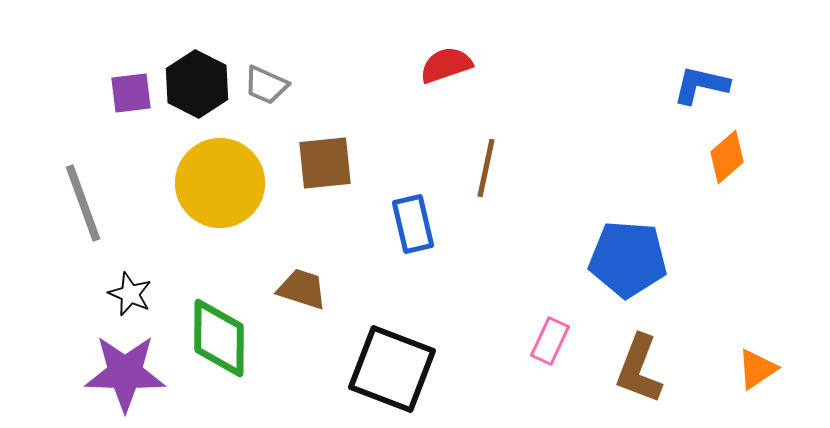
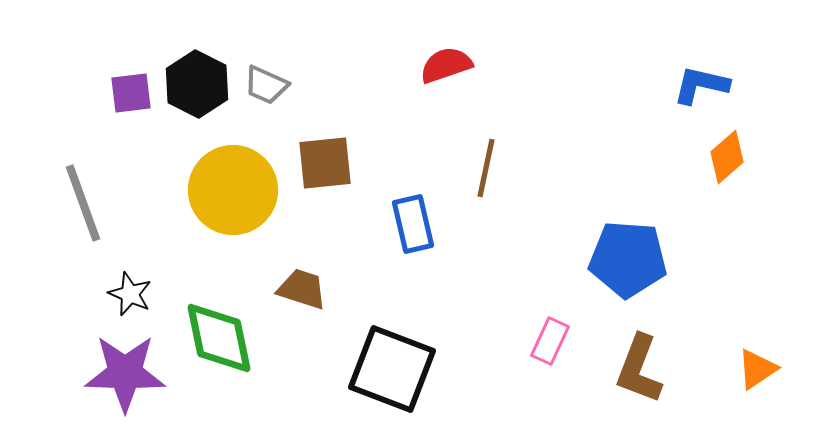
yellow circle: moved 13 px right, 7 px down
green diamond: rotated 12 degrees counterclockwise
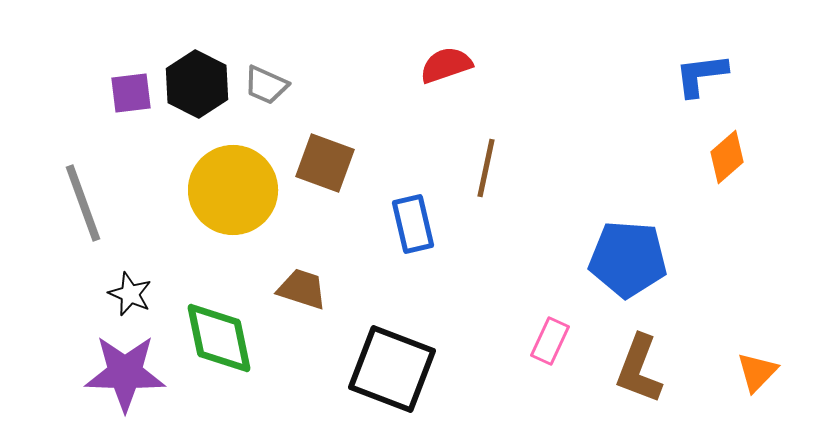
blue L-shape: moved 10 px up; rotated 20 degrees counterclockwise
brown square: rotated 26 degrees clockwise
orange triangle: moved 3 px down; rotated 12 degrees counterclockwise
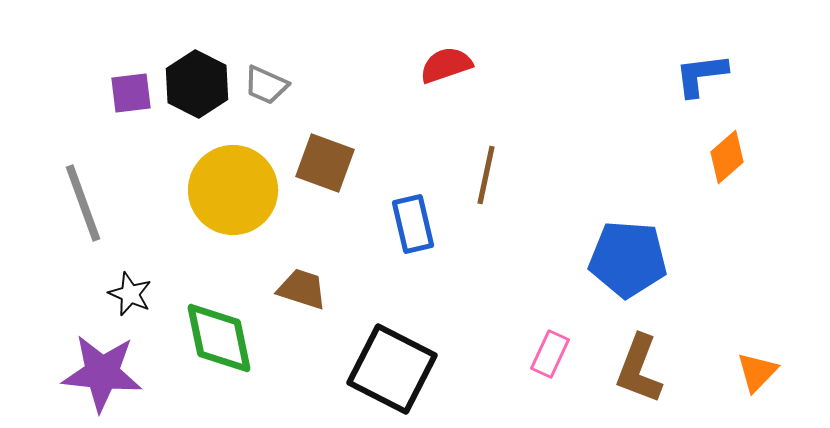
brown line: moved 7 px down
pink rectangle: moved 13 px down
black square: rotated 6 degrees clockwise
purple star: moved 23 px left; rotated 4 degrees clockwise
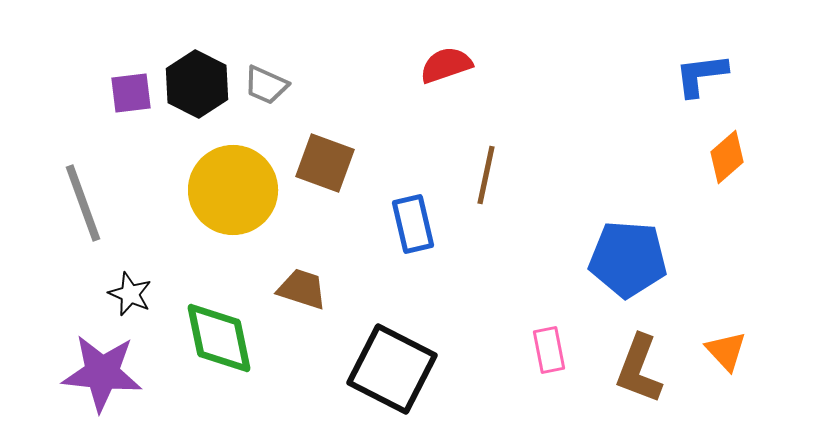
pink rectangle: moved 1 px left, 4 px up; rotated 36 degrees counterclockwise
orange triangle: moved 31 px left, 21 px up; rotated 27 degrees counterclockwise
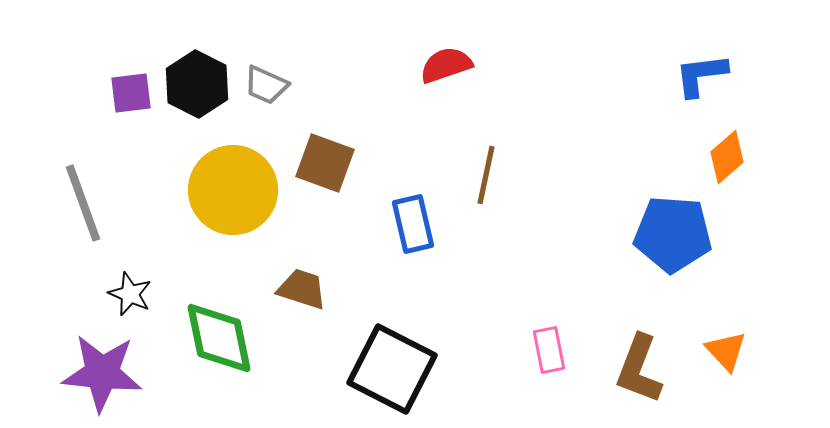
blue pentagon: moved 45 px right, 25 px up
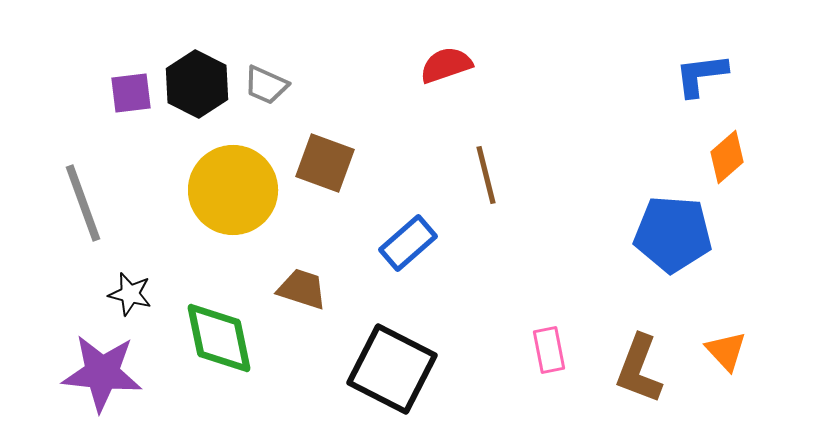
brown line: rotated 26 degrees counterclockwise
blue rectangle: moved 5 px left, 19 px down; rotated 62 degrees clockwise
black star: rotated 9 degrees counterclockwise
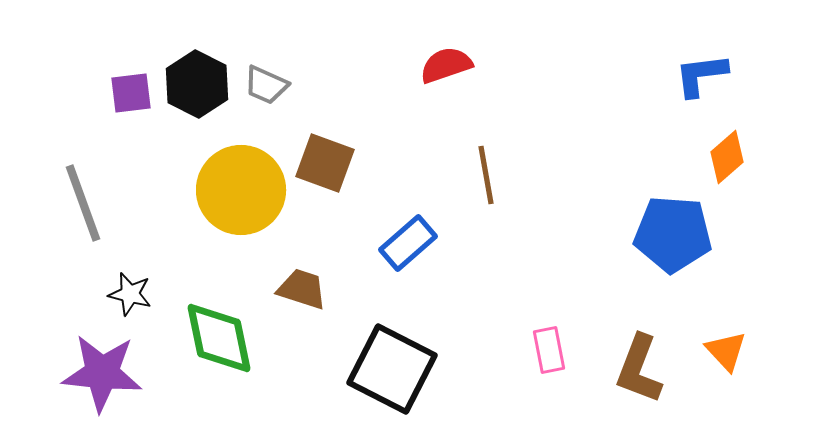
brown line: rotated 4 degrees clockwise
yellow circle: moved 8 px right
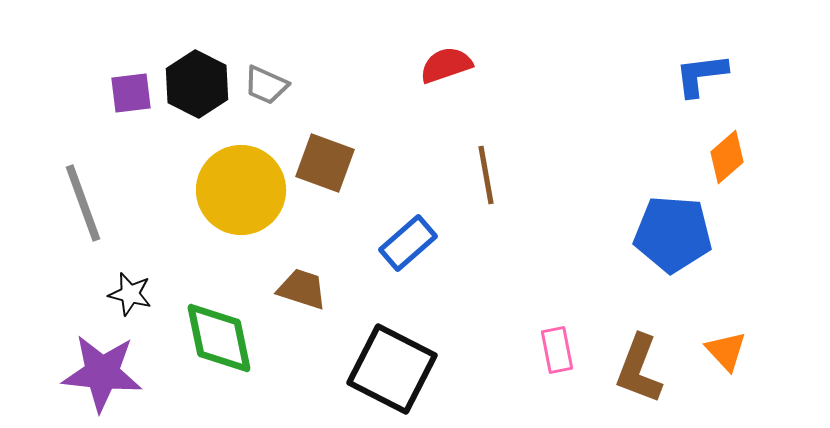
pink rectangle: moved 8 px right
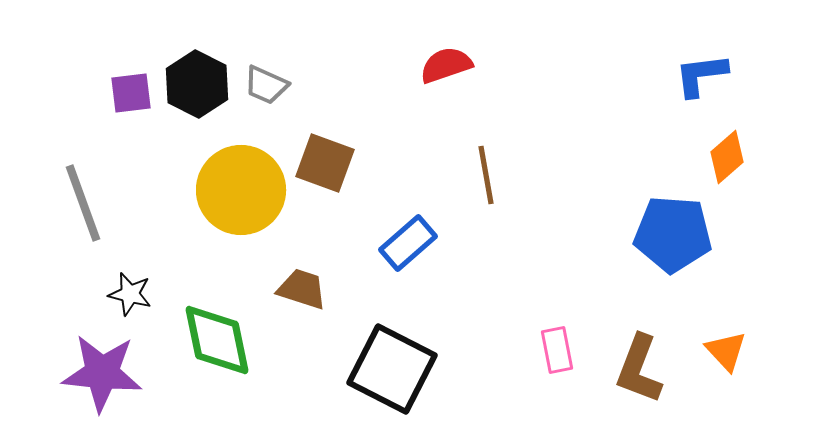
green diamond: moved 2 px left, 2 px down
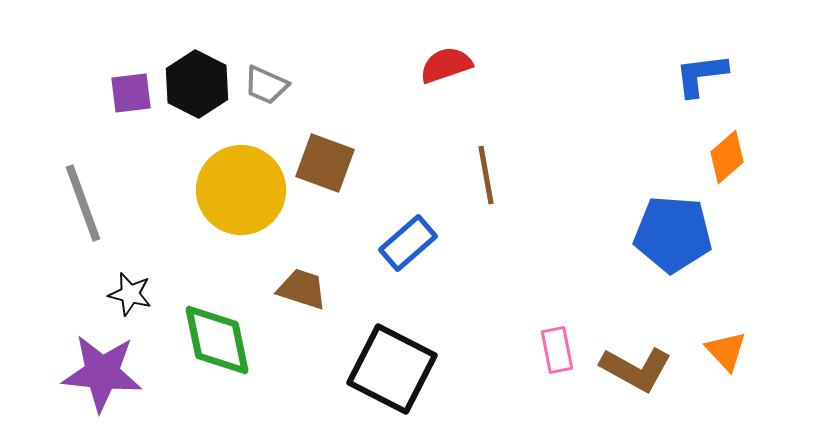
brown L-shape: moved 3 px left; rotated 82 degrees counterclockwise
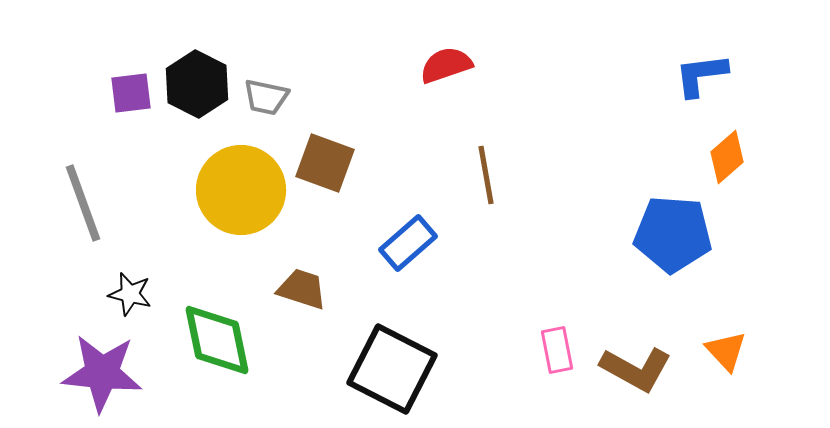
gray trapezoid: moved 12 px down; rotated 12 degrees counterclockwise
